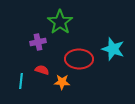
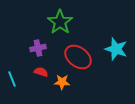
purple cross: moved 6 px down
cyan star: moved 3 px right
red ellipse: moved 1 px left, 2 px up; rotated 36 degrees clockwise
red semicircle: moved 1 px left, 2 px down
cyan line: moved 9 px left, 2 px up; rotated 28 degrees counterclockwise
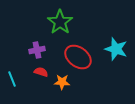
purple cross: moved 1 px left, 2 px down
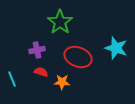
cyan star: moved 1 px up
red ellipse: rotated 16 degrees counterclockwise
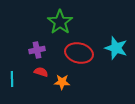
red ellipse: moved 1 px right, 4 px up; rotated 8 degrees counterclockwise
cyan line: rotated 21 degrees clockwise
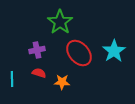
cyan star: moved 2 px left, 3 px down; rotated 20 degrees clockwise
red ellipse: rotated 36 degrees clockwise
red semicircle: moved 2 px left, 1 px down
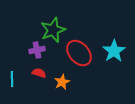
green star: moved 7 px left, 8 px down; rotated 15 degrees clockwise
orange star: rotated 28 degrees counterclockwise
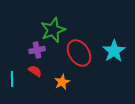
red ellipse: rotated 8 degrees clockwise
red semicircle: moved 4 px left, 2 px up; rotated 16 degrees clockwise
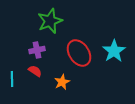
green star: moved 3 px left, 9 px up
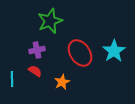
red ellipse: moved 1 px right
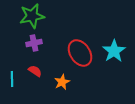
green star: moved 18 px left, 5 px up; rotated 10 degrees clockwise
purple cross: moved 3 px left, 7 px up
